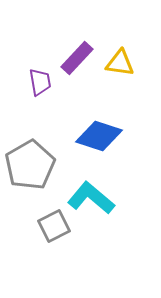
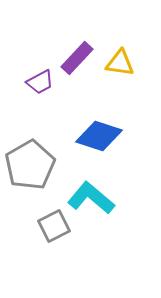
purple trapezoid: rotated 72 degrees clockwise
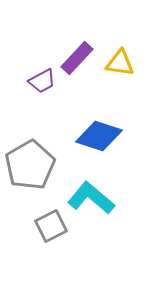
purple trapezoid: moved 2 px right, 1 px up
gray square: moved 3 px left
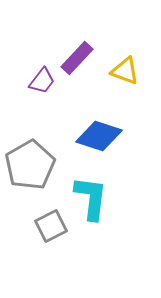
yellow triangle: moved 5 px right, 8 px down; rotated 12 degrees clockwise
purple trapezoid: rotated 24 degrees counterclockwise
cyan L-shape: rotated 57 degrees clockwise
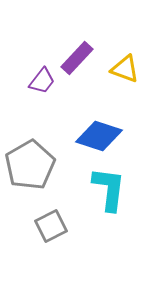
yellow triangle: moved 2 px up
cyan L-shape: moved 18 px right, 9 px up
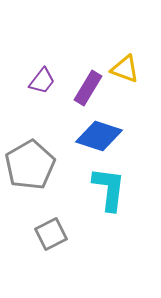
purple rectangle: moved 11 px right, 30 px down; rotated 12 degrees counterclockwise
gray square: moved 8 px down
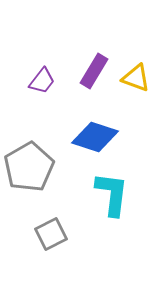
yellow triangle: moved 11 px right, 9 px down
purple rectangle: moved 6 px right, 17 px up
blue diamond: moved 4 px left, 1 px down
gray pentagon: moved 1 px left, 2 px down
cyan L-shape: moved 3 px right, 5 px down
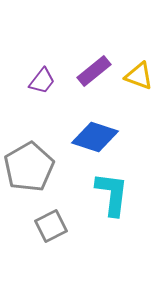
purple rectangle: rotated 20 degrees clockwise
yellow triangle: moved 3 px right, 2 px up
gray square: moved 8 px up
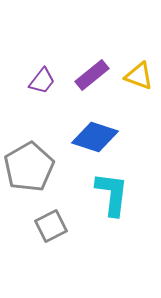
purple rectangle: moved 2 px left, 4 px down
